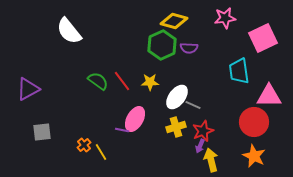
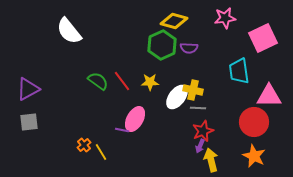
gray line: moved 5 px right, 3 px down; rotated 21 degrees counterclockwise
yellow cross: moved 17 px right, 37 px up; rotated 30 degrees clockwise
gray square: moved 13 px left, 10 px up
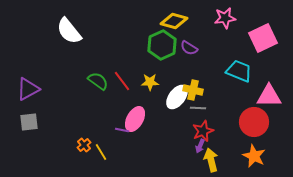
purple semicircle: rotated 30 degrees clockwise
cyan trapezoid: rotated 120 degrees clockwise
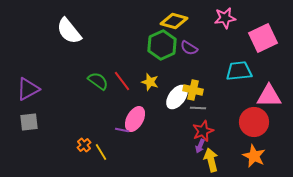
cyan trapezoid: rotated 28 degrees counterclockwise
yellow star: rotated 18 degrees clockwise
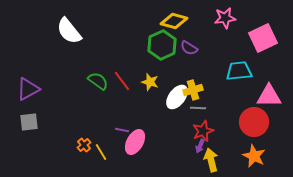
yellow cross: rotated 30 degrees counterclockwise
pink ellipse: moved 23 px down
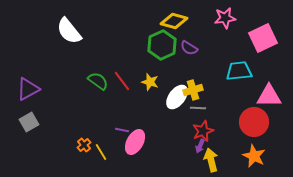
gray square: rotated 24 degrees counterclockwise
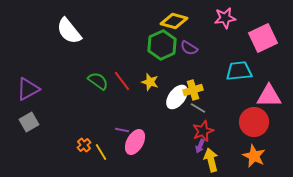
gray line: rotated 28 degrees clockwise
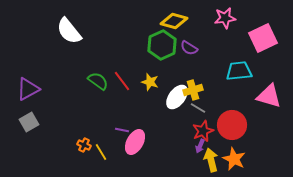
pink triangle: rotated 16 degrees clockwise
red circle: moved 22 px left, 3 px down
orange cross: rotated 24 degrees counterclockwise
orange star: moved 20 px left, 3 px down
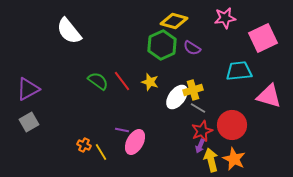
purple semicircle: moved 3 px right
red star: moved 1 px left
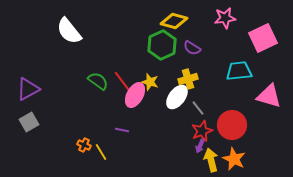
yellow cross: moved 5 px left, 11 px up
gray line: rotated 21 degrees clockwise
pink ellipse: moved 47 px up
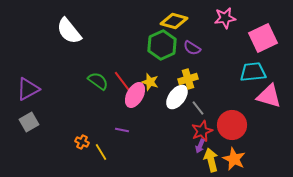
cyan trapezoid: moved 14 px right, 1 px down
orange cross: moved 2 px left, 3 px up
